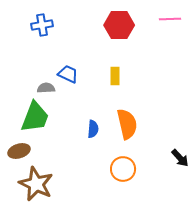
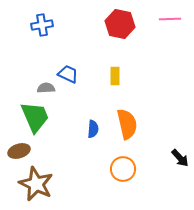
red hexagon: moved 1 px right, 1 px up; rotated 12 degrees clockwise
green trapezoid: rotated 44 degrees counterclockwise
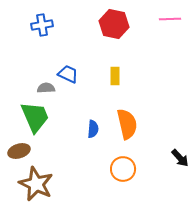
red hexagon: moved 6 px left
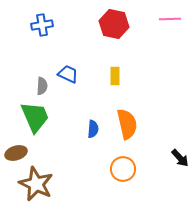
gray semicircle: moved 4 px left, 2 px up; rotated 96 degrees clockwise
brown ellipse: moved 3 px left, 2 px down
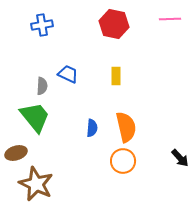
yellow rectangle: moved 1 px right
green trapezoid: rotated 16 degrees counterclockwise
orange semicircle: moved 1 px left, 3 px down
blue semicircle: moved 1 px left, 1 px up
orange circle: moved 8 px up
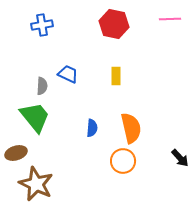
orange semicircle: moved 5 px right, 1 px down
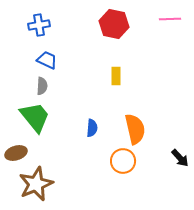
blue cross: moved 3 px left
blue trapezoid: moved 21 px left, 14 px up
orange semicircle: moved 4 px right, 1 px down
brown star: rotated 24 degrees clockwise
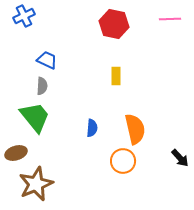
blue cross: moved 15 px left, 9 px up; rotated 15 degrees counterclockwise
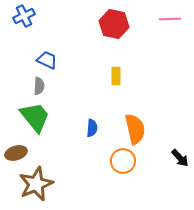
gray semicircle: moved 3 px left
